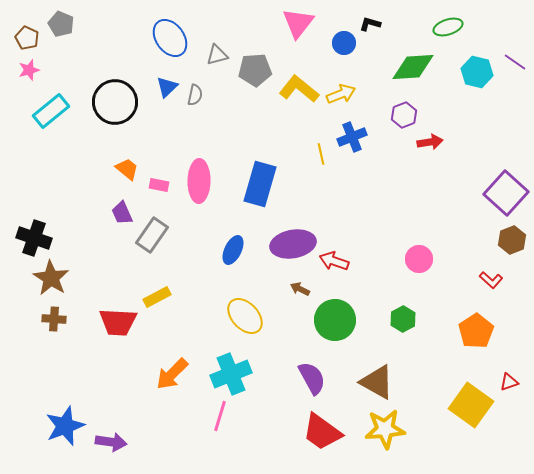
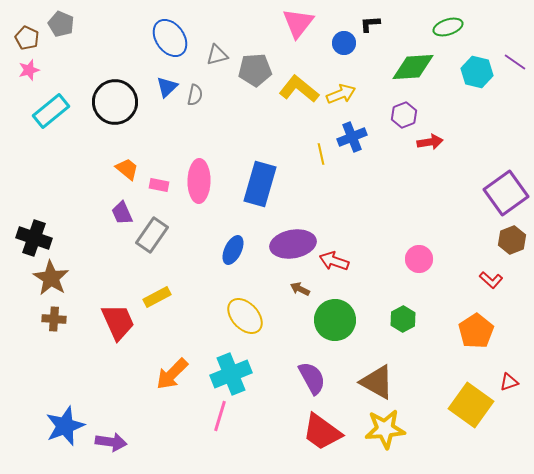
black L-shape at (370, 24): rotated 20 degrees counterclockwise
purple square at (506, 193): rotated 12 degrees clockwise
red trapezoid at (118, 322): rotated 117 degrees counterclockwise
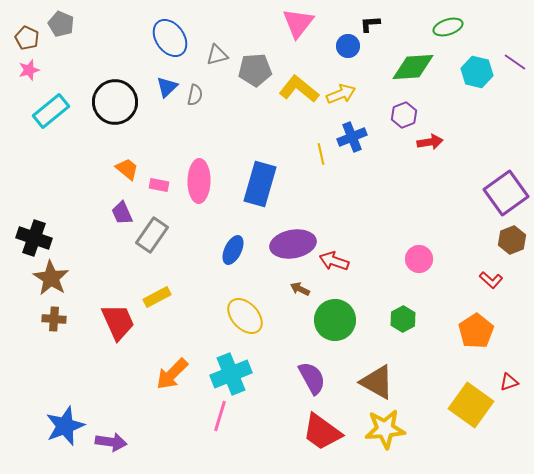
blue circle at (344, 43): moved 4 px right, 3 px down
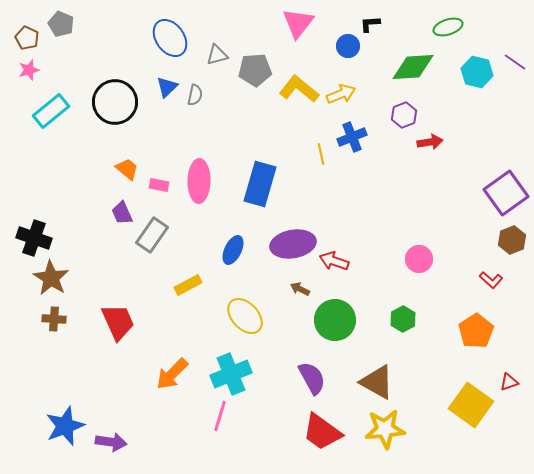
yellow rectangle at (157, 297): moved 31 px right, 12 px up
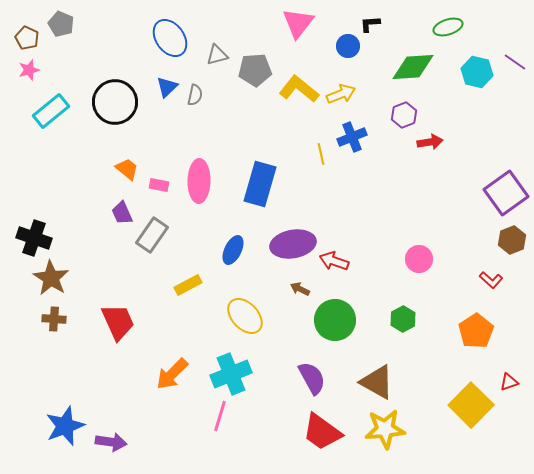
yellow square at (471, 405): rotated 9 degrees clockwise
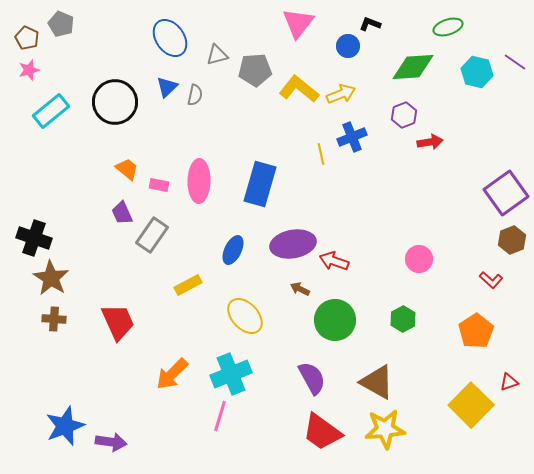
black L-shape at (370, 24): rotated 25 degrees clockwise
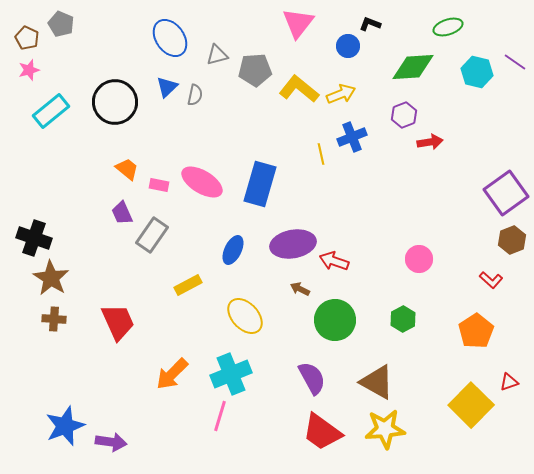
pink ellipse at (199, 181): moved 3 px right, 1 px down; rotated 60 degrees counterclockwise
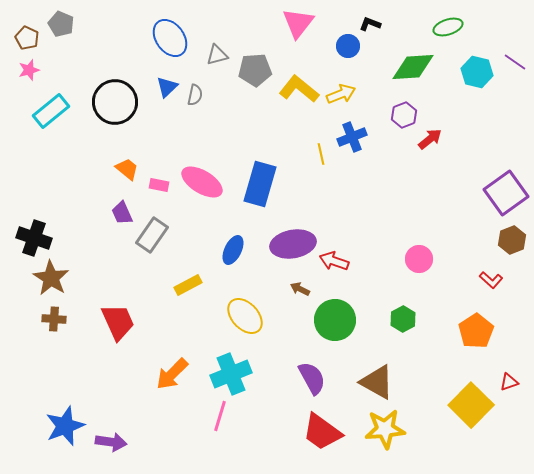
red arrow at (430, 142): moved 3 px up; rotated 30 degrees counterclockwise
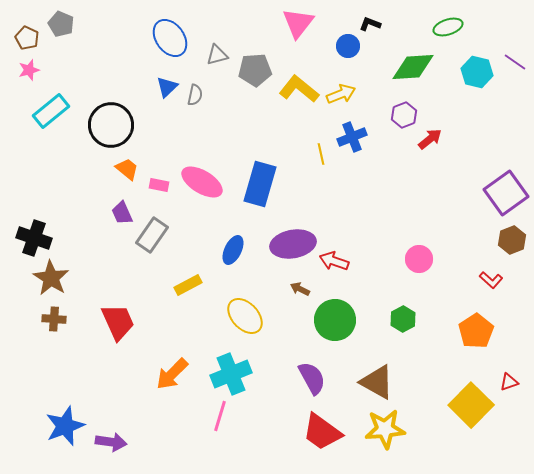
black circle at (115, 102): moved 4 px left, 23 px down
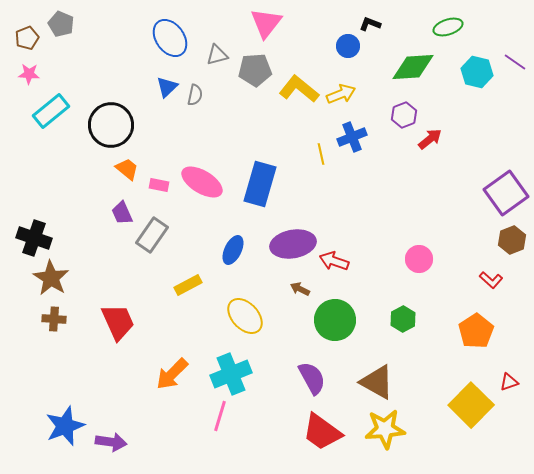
pink triangle at (298, 23): moved 32 px left
brown pentagon at (27, 38): rotated 25 degrees clockwise
pink star at (29, 70): moved 4 px down; rotated 20 degrees clockwise
